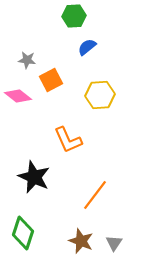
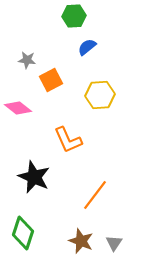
pink diamond: moved 12 px down
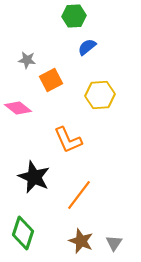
orange line: moved 16 px left
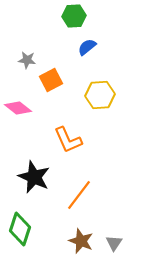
green diamond: moved 3 px left, 4 px up
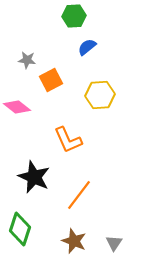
pink diamond: moved 1 px left, 1 px up
brown star: moved 7 px left
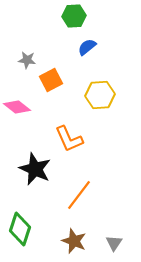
orange L-shape: moved 1 px right, 1 px up
black star: moved 1 px right, 8 px up
